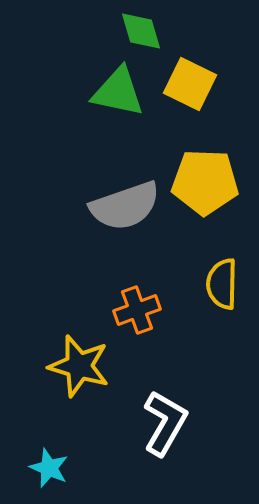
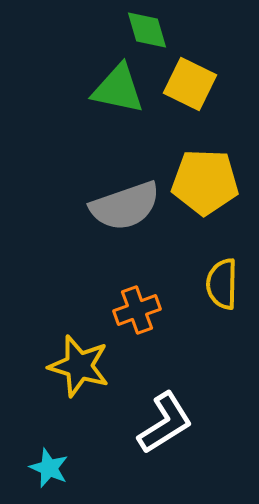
green diamond: moved 6 px right, 1 px up
green triangle: moved 3 px up
white L-shape: rotated 28 degrees clockwise
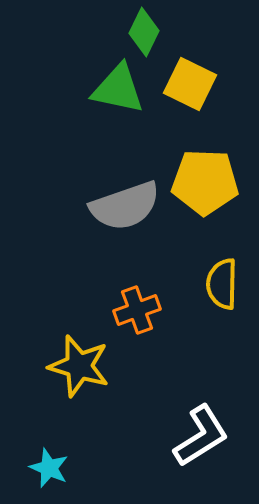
green diamond: moved 3 px left, 2 px down; rotated 42 degrees clockwise
white L-shape: moved 36 px right, 13 px down
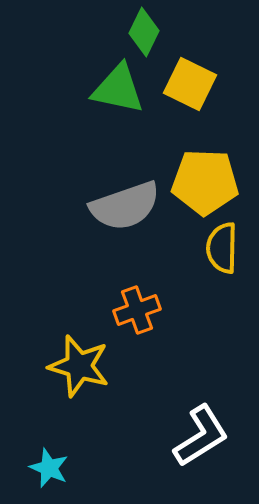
yellow semicircle: moved 36 px up
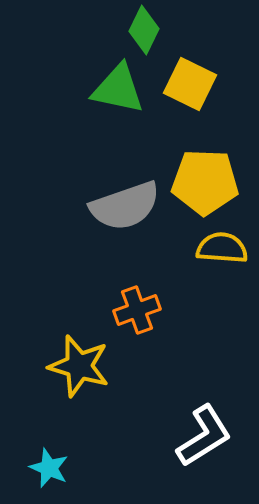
green diamond: moved 2 px up
yellow semicircle: rotated 93 degrees clockwise
white L-shape: moved 3 px right
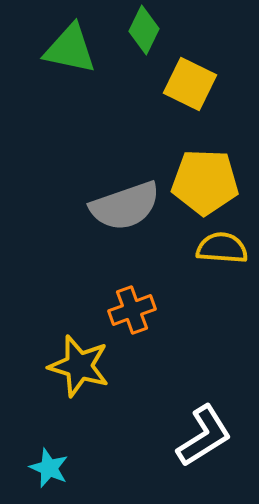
green triangle: moved 48 px left, 40 px up
orange cross: moved 5 px left
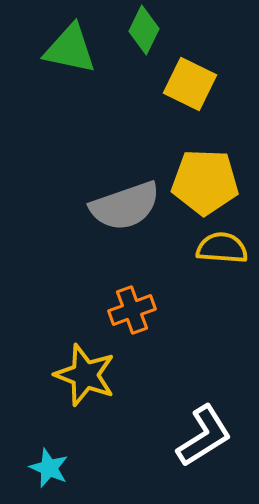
yellow star: moved 6 px right, 9 px down; rotated 4 degrees clockwise
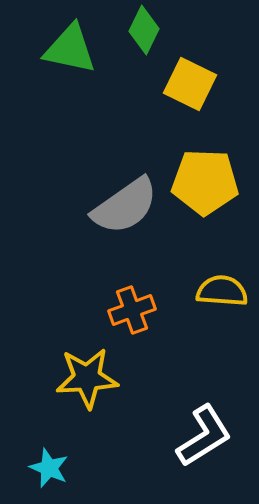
gray semicircle: rotated 16 degrees counterclockwise
yellow semicircle: moved 43 px down
yellow star: moved 2 px right, 3 px down; rotated 24 degrees counterclockwise
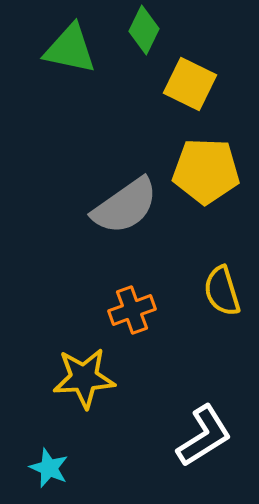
yellow pentagon: moved 1 px right, 11 px up
yellow semicircle: rotated 111 degrees counterclockwise
yellow star: moved 3 px left
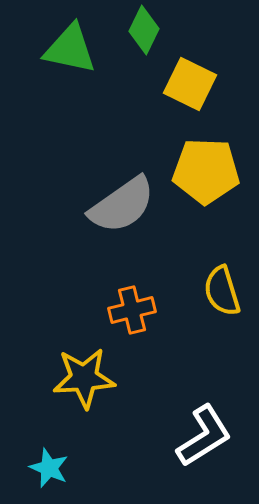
gray semicircle: moved 3 px left, 1 px up
orange cross: rotated 6 degrees clockwise
